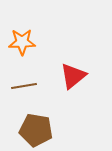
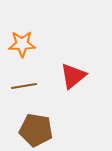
orange star: moved 2 px down
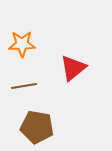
red triangle: moved 8 px up
brown pentagon: moved 1 px right, 3 px up
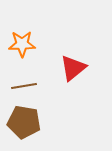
brown pentagon: moved 13 px left, 5 px up
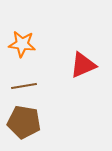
orange star: rotated 8 degrees clockwise
red triangle: moved 10 px right, 3 px up; rotated 16 degrees clockwise
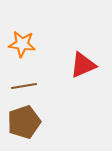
brown pentagon: rotated 28 degrees counterclockwise
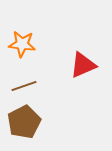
brown line: rotated 10 degrees counterclockwise
brown pentagon: rotated 8 degrees counterclockwise
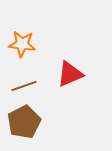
red triangle: moved 13 px left, 9 px down
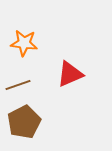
orange star: moved 2 px right, 1 px up
brown line: moved 6 px left, 1 px up
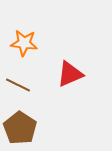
brown line: rotated 45 degrees clockwise
brown pentagon: moved 4 px left, 6 px down; rotated 12 degrees counterclockwise
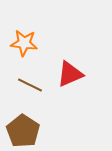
brown line: moved 12 px right
brown pentagon: moved 3 px right, 3 px down
